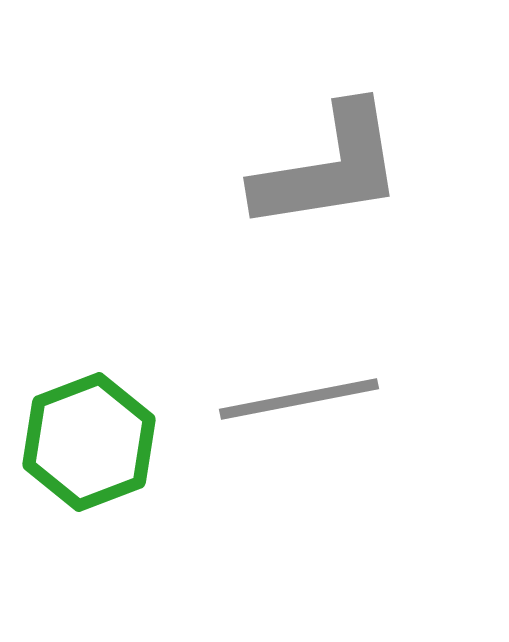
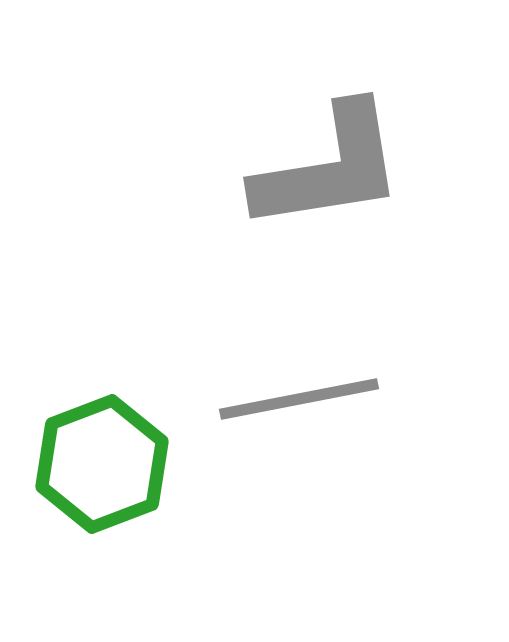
green hexagon: moved 13 px right, 22 px down
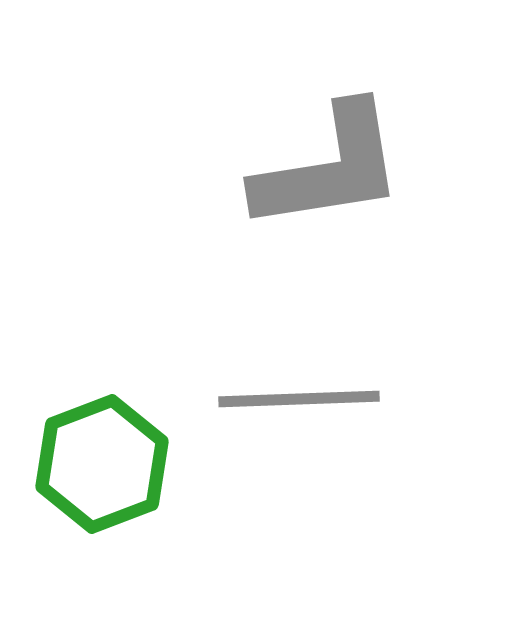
gray line: rotated 9 degrees clockwise
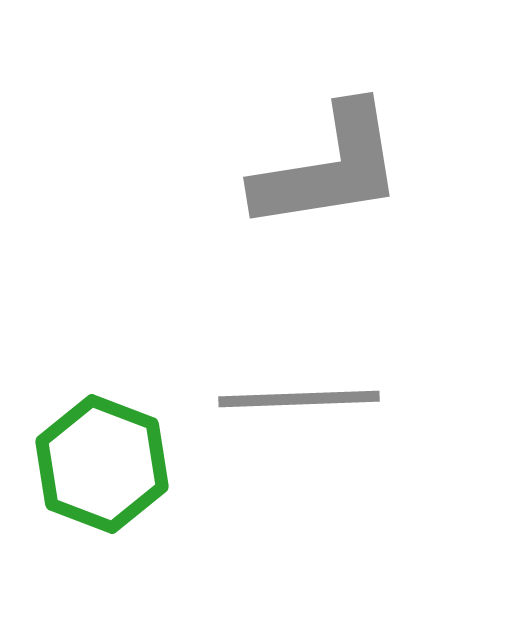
green hexagon: rotated 18 degrees counterclockwise
